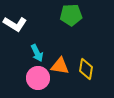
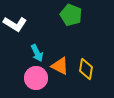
green pentagon: rotated 25 degrees clockwise
orange triangle: rotated 18 degrees clockwise
pink circle: moved 2 px left
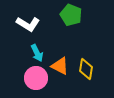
white L-shape: moved 13 px right
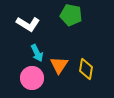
green pentagon: rotated 10 degrees counterclockwise
orange triangle: moved 1 px left, 1 px up; rotated 36 degrees clockwise
pink circle: moved 4 px left
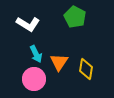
green pentagon: moved 4 px right, 2 px down; rotated 15 degrees clockwise
cyan arrow: moved 1 px left, 1 px down
orange triangle: moved 3 px up
pink circle: moved 2 px right, 1 px down
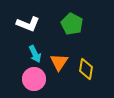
green pentagon: moved 3 px left, 7 px down
white L-shape: rotated 10 degrees counterclockwise
cyan arrow: moved 1 px left
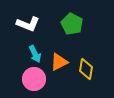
orange triangle: rotated 30 degrees clockwise
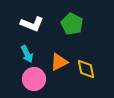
white L-shape: moved 4 px right
cyan arrow: moved 8 px left
yellow diamond: rotated 20 degrees counterclockwise
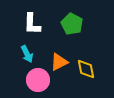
white L-shape: rotated 70 degrees clockwise
pink circle: moved 4 px right, 1 px down
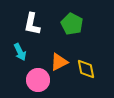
white L-shape: rotated 10 degrees clockwise
cyan arrow: moved 7 px left, 2 px up
